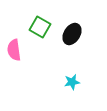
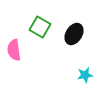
black ellipse: moved 2 px right
cyan star: moved 13 px right, 7 px up
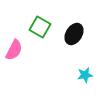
pink semicircle: rotated 145 degrees counterclockwise
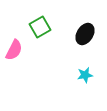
green square: rotated 30 degrees clockwise
black ellipse: moved 11 px right
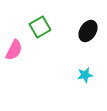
black ellipse: moved 3 px right, 3 px up
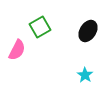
pink semicircle: moved 3 px right
cyan star: rotated 28 degrees counterclockwise
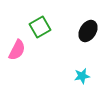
cyan star: moved 3 px left, 1 px down; rotated 28 degrees clockwise
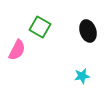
green square: rotated 30 degrees counterclockwise
black ellipse: rotated 50 degrees counterclockwise
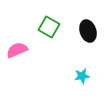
green square: moved 9 px right
pink semicircle: rotated 140 degrees counterclockwise
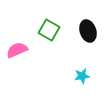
green square: moved 3 px down
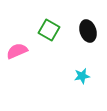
pink semicircle: moved 1 px down
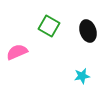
green square: moved 4 px up
pink semicircle: moved 1 px down
